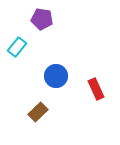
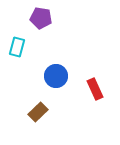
purple pentagon: moved 1 px left, 1 px up
cyan rectangle: rotated 24 degrees counterclockwise
red rectangle: moved 1 px left
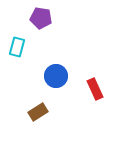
brown rectangle: rotated 12 degrees clockwise
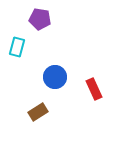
purple pentagon: moved 1 px left, 1 px down
blue circle: moved 1 px left, 1 px down
red rectangle: moved 1 px left
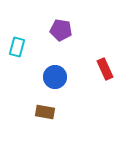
purple pentagon: moved 21 px right, 11 px down
red rectangle: moved 11 px right, 20 px up
brown rectangle: moved 7 px right; rotated 42 degrees clockwise
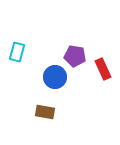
purple pentagon: moved 14 px right, 26 px down
cyan rectangle: moved 5 px down
red rectangle: moved 2 px left
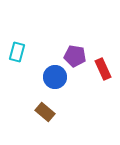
brown rectangle: rotated 30 degrees clockwise
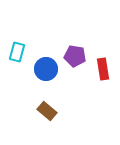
red rectangle: rotated 15 degrees clockwise
blue circle: moved 9 px left, 8 px up
brown rectangle: moved 2 px right, 1 px up
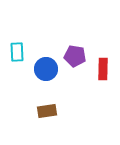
cyan rectangle: rotated 18 degrees counterclockwise
red rectangle: rotated 10 degrees clockwise
brown rectangle: rotated 48 degrees counterclockwise
